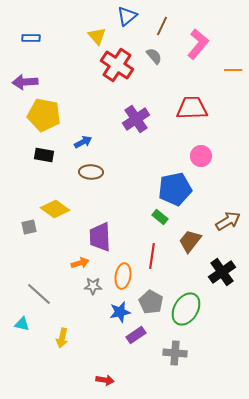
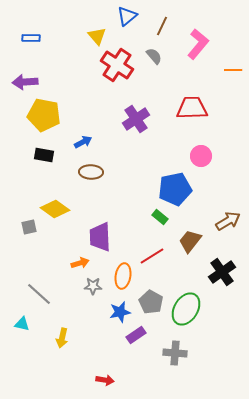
red line: rotated 50 degrees clockwise
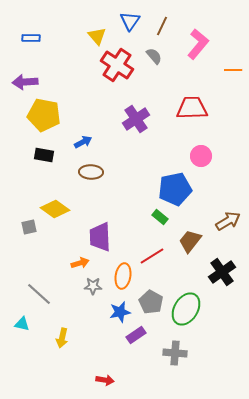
blue triangle: moved 3 px right, 5 px down; rotated 15 degrees counterclockwise
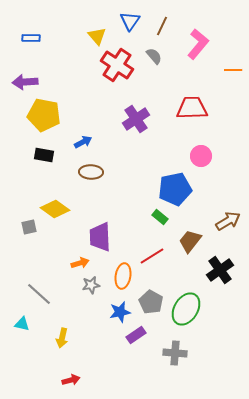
black cross: moved 2 px left, 2 px up
gray star: moved 2 px left, 1 px up; rotated 12 degrees counterclockwise
red arrow: moved 34 px left; rotated 24 degrees counterclockwise
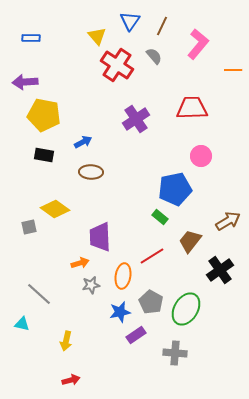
yellow arrow: moved 4 px right, 3 px down
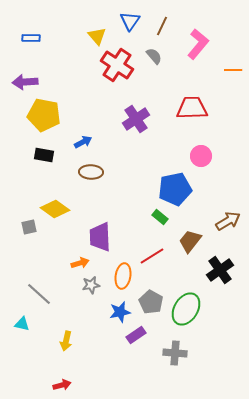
red arrow: moved 9 px left, 5 px down
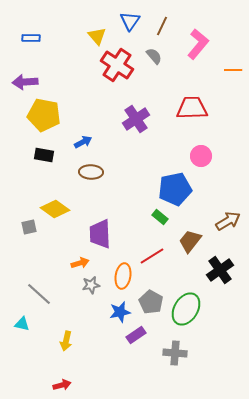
purple trapezoid: moved 3 px up
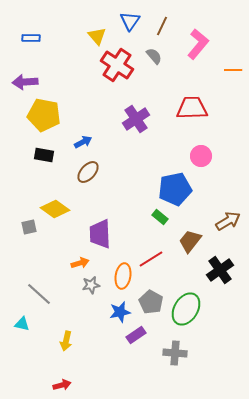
brown ellipse: moved 3 px left; rotated 50 degrees counterclockwise
red line: moved 1 px left, 3 px down
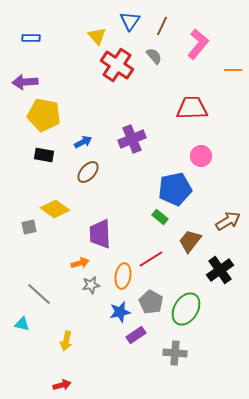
purple cross: moved 4 px left, 20 px down; rotated 12 degrees clockwise
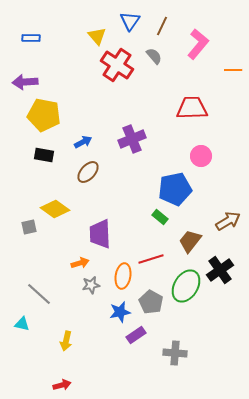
red line: rotated 15 degrees clockwise
green ellipse: moved 23 px up
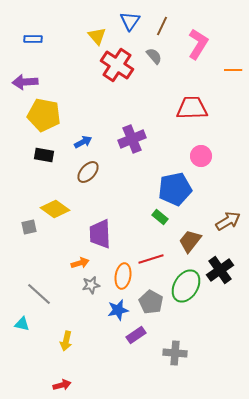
blue rectangle: moved 2 px right, 1 px down
pink L-shape: rotated 8 degrees counterclockwise
blue star: moved 2 px left, 2 px up
